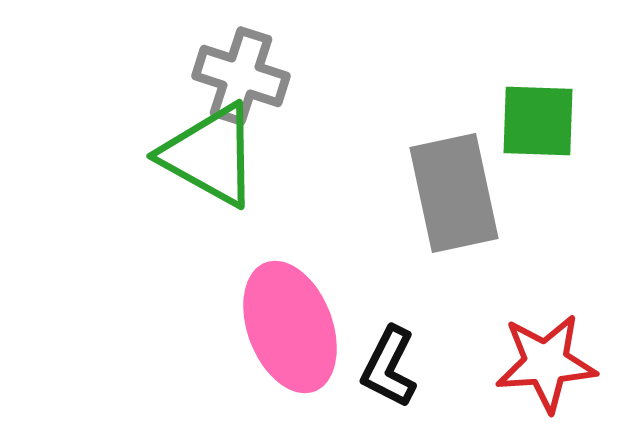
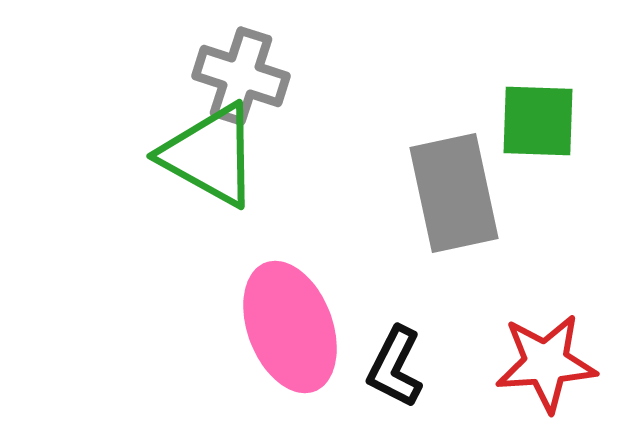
black L-shape: moved 6 px right
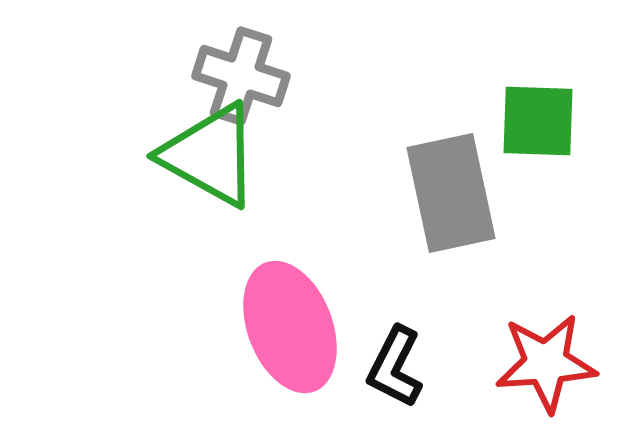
gray rectangle: moved 3 px left
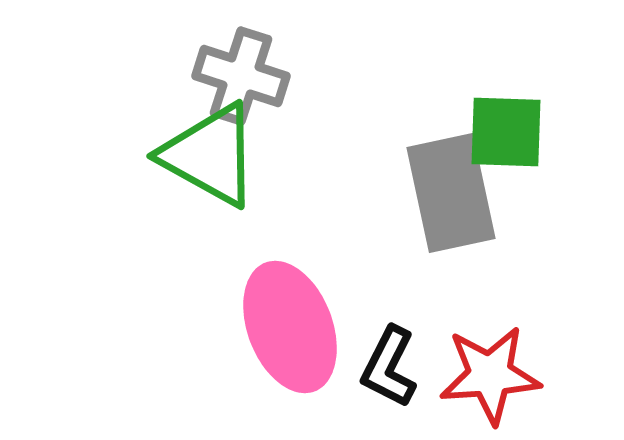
green square: moved 32 px left, 11 px down
red star: moved 56 px left, 12 px down
black L-shape: moved 6 px left
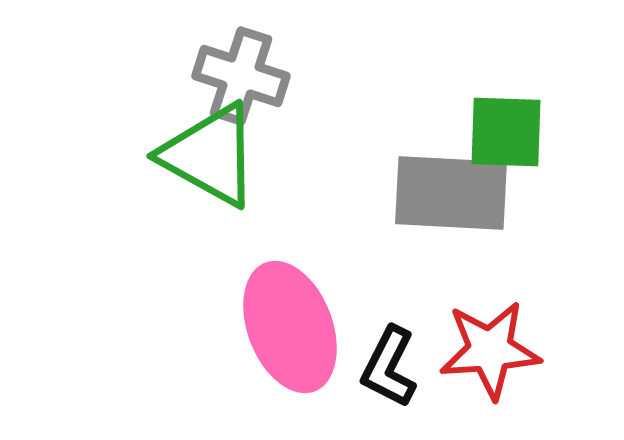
gray rectangle: rotated 75 degrees counterclockwise
red star: moved 25 px up
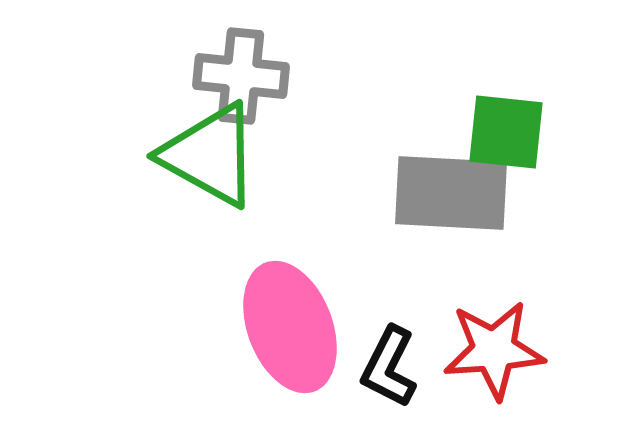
gray cross: rotated 12 degrees counterclockwise
green square: rotated 4 degrees clockwise
red star: moved 4 px right
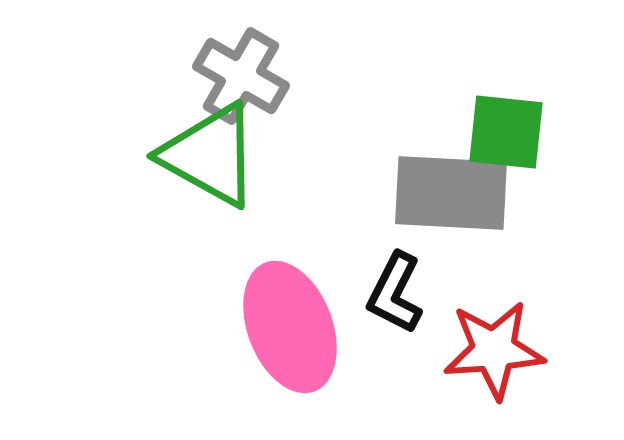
gray cross: rotated 24 degrees clockwise
black L-shape: moved 6 px right, 74 px up
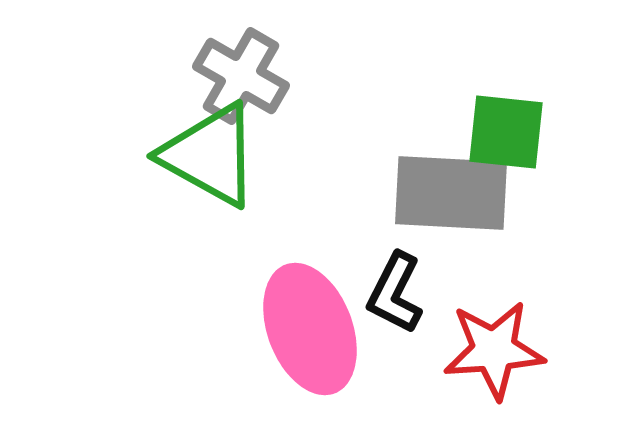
pink ellipse: moved 20 px right, 2 px down
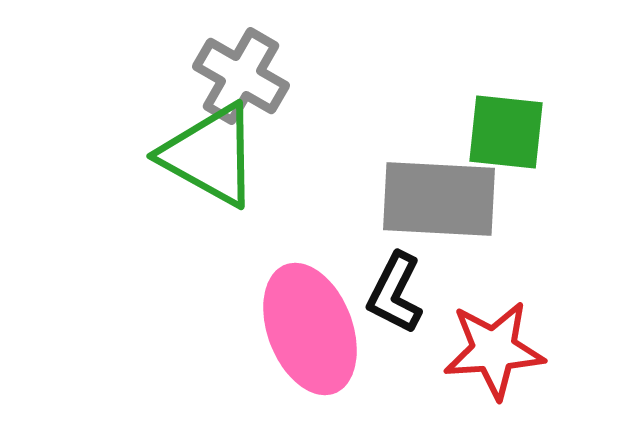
gray rectangle: moved 12 px left, 6 px down
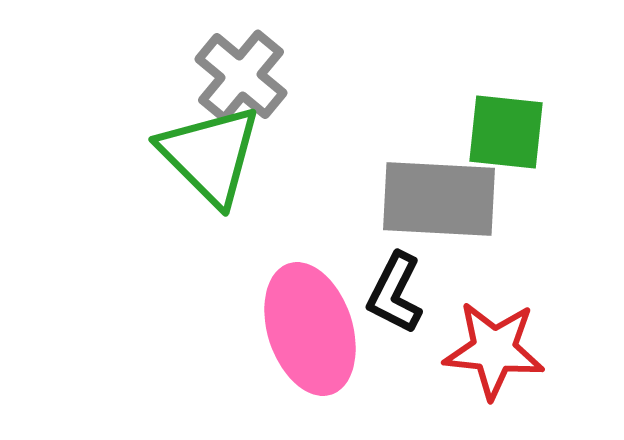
gray cross: rotated 10 degrees clockwise
green triangle: rotated 16 degrees clockwise
pink ellipse: rotated 3 degrees clockwise
red star: rotated 10 degrees clockwise
